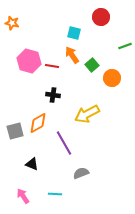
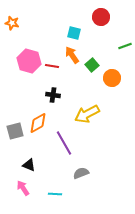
black triangle: moved 3 px left, 1 px down
pink arrow: moved 8 px up
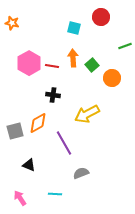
cyan square: moved 5 px up
orange arrow: moved 1 px right, 3 px down; rotated 30 degrees clockwise
pink hexagon: moved 2 px down; rotated 15 degrees clockwise
pink arrow: moved 3 px left, 10 px down
